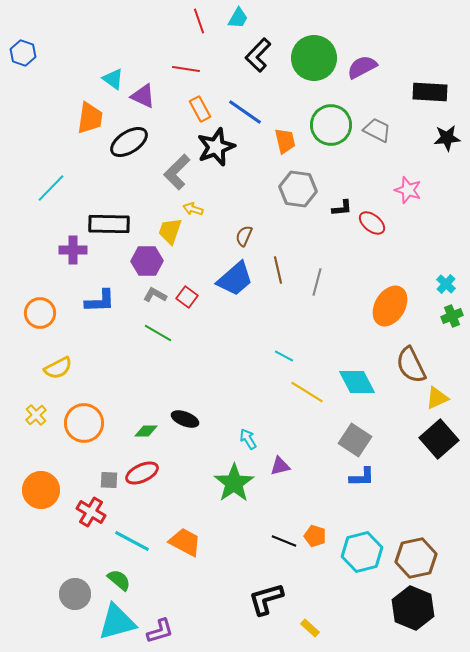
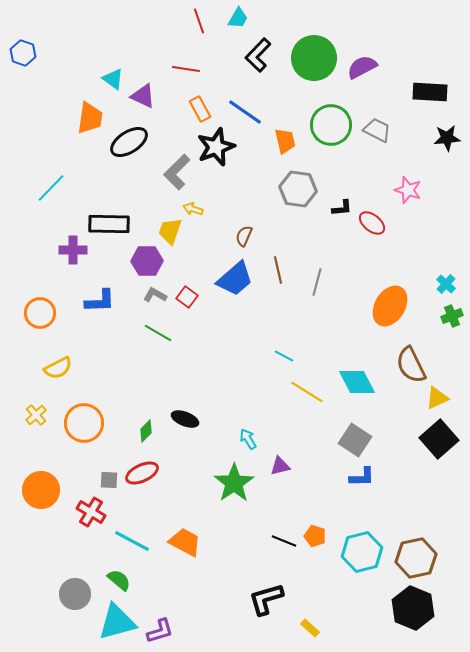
green diamond at (146, 431): rotated 45 degrees counterclockwise
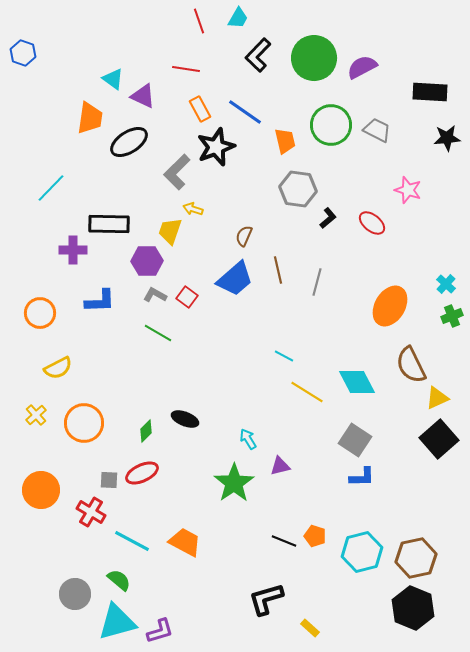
black L-shape at (342, 208): moved 14 px left, 10 px down; rotated 35 degrees counterclockwise
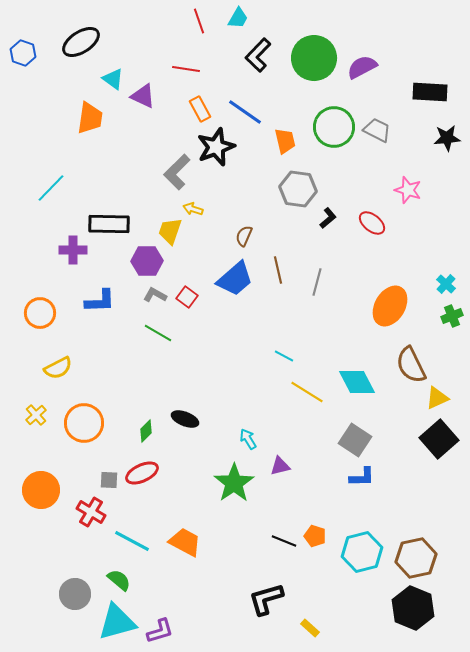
green circle at (331, 125): moved 3 px right, 2 px down
black ellipse at (129, 142): moved 48 px left, 100 px up
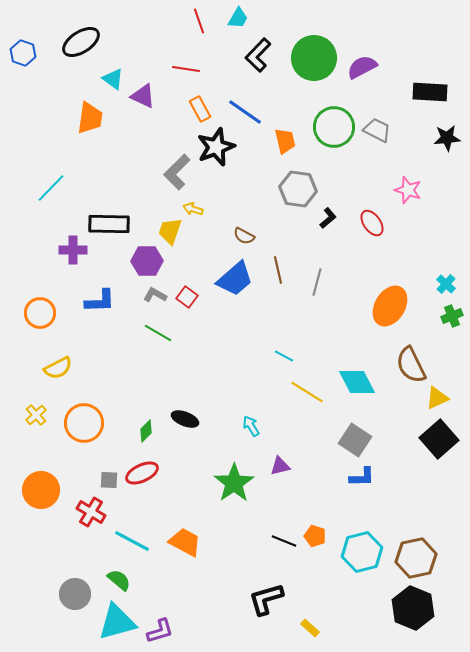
red ellipse at (372, 223): rotated 16 degrees clockwise
brown semicircle at (244, 236): rotated 85 degrees counterclockwise
cyan arrow at (248, 439): moved 3 px right, 13 px up
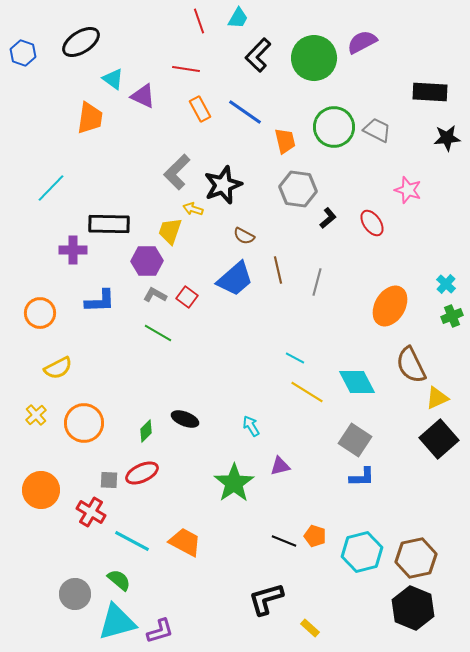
purple semicircle at (362, 67): moved 25 px up
black star at (216, 147): moved 7 px right, 38 px down
cyan line at (284, 356): moved 11 px right, 2 px down
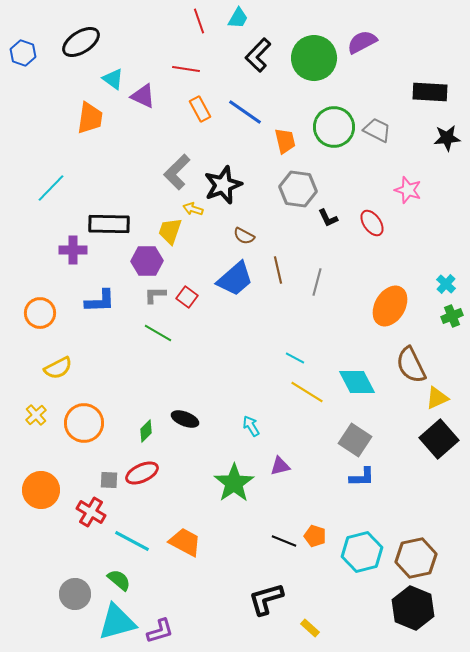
black L-shape at (328, 218): rotated 105 degrees clockwise
gray L-shape at (155, 295): rotated 30 degrees counterclockwise
